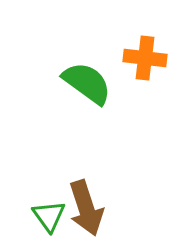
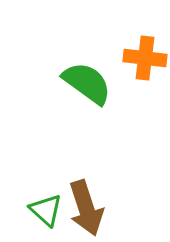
green triangle: moved 3 px left, 6 px up; rotated 12 degrees counterclockwise
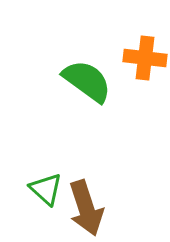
green semicircle: moved 2 px up
green triangle: moved 21 px up
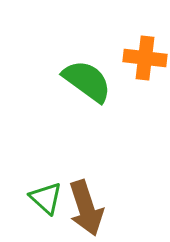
green triangle: moved 9 px down
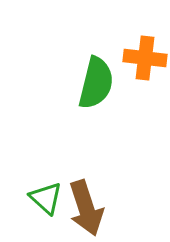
green semicircle: moved 9 px right, 2 px down; rotated 68 degrees clockwise
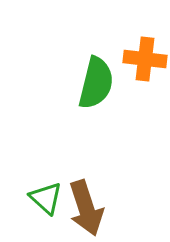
orange cross: moved 1 px down
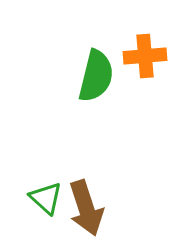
orange cross: moved 3 px up; rotated 12 degrees counterclockwise
green semicircle: moved 7 px up
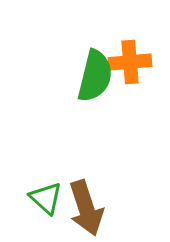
orange cross: moved 15 px left, 6 px down
green semicircle: moved 1 px left
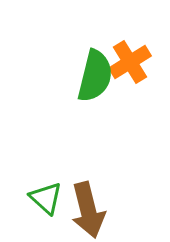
orange cross: rotated 27 degrees counterclockwise
brown arrow: moved 2 px right, 2 px down; rotated 4 degrees clockwise
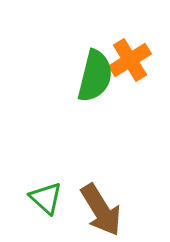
orange cross: moved 2 px up
brown arrow: moved 13 px right; rotated 18 degrees counterclockwise
